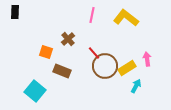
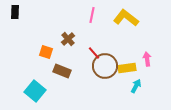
yellow rectangle: rotated 24 degrees clockwise
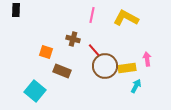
black rectangle: moved 1 px right, 2 px up
yellow L-shape: rotated 10 degrees counterclockwise
brown cross: moved 5 px right; rotated 32 degrees counterclockwise
red line: moved 3 px up
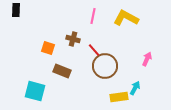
pink line: moved 1 px right, 1 px down
orange square: moved 2 px right, 4 px up
pink arrow: rotated 32 degrees clockwise
yellow rectangle: moved 8 px left, 29 px down
cyan arrow: moved 1 px left, 2 px down
cyan square: rotated 25 degrees counterclockwise
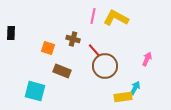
black rectangle: moved 5 px left, 23 px down
yellow L-shape: moved 10 px left
yellow rectangle: moved 4 px right
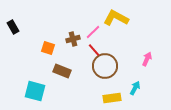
pink line: moved 16 px down; rotated 35 degrees clockwise
black rectangle: moved 2 px right, 6 px up; rotated 32 degrees counterclockwise
brown cross: rotated 32 degrees counterclockwise
yellow rectangle: moved 11 px left, 1 px down
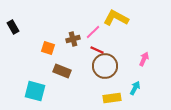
red line: moved 3 px right; rotated 24 degrees counterclockwise
pink arrow: moved 3 px left
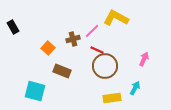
pink line: moved 1 px left, 1 px up
orange square: rotated 24 degrees clockwise
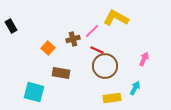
black rectangle: moved 2 px left, 1 px up
brown rectangle: moved 1 px left, 2 px down; rotated 12 degrees counterclockwise
cyan square: moved 1 px left, 1 px down
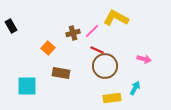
brown cross: moved 6 px up
pink arrow: rotated 80 degrees clockwise
cyan square: moved 7 px left, 6 px up; rotated 15 degrees counterclockwise
